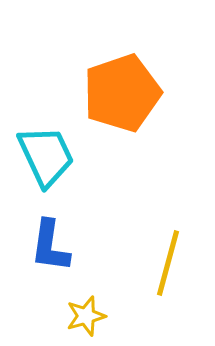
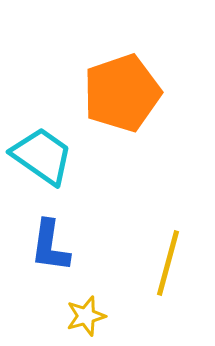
cyan trapezoid: moved 4 px left; rotated 30 degrees counterclockwise
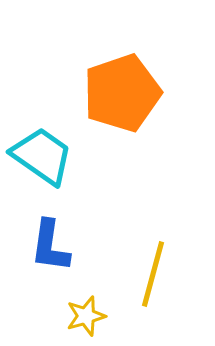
yellow line: moved 15 px left, 11 px down
